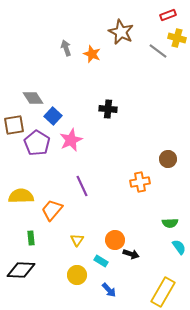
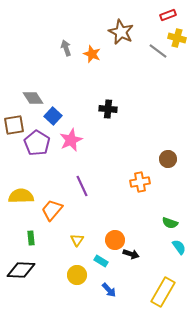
green semicircle: rotated 21 degrees clockwise
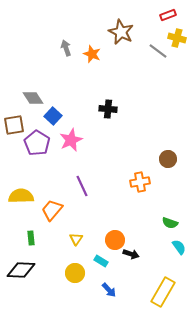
yellow triangle: moved 1 px left, 1 px up
yellow circle: moved 2 px left, 2 px up
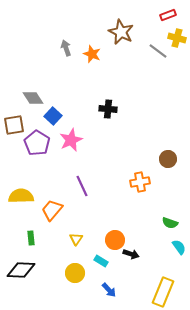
yellow rectangle: rotated 8 degrees counterclockwise
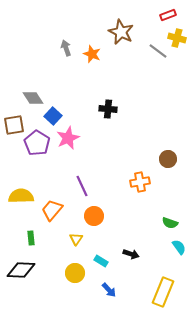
pink star: moved 3 px left, 2 px up
orange circle: moved 21 px left, 24 px up
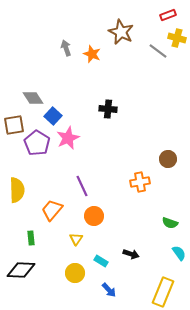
yellow semicircle: moved 4 px left, 6 px up; rotated 90 degrees clockwise
cyan semicircle: moved 6 px down
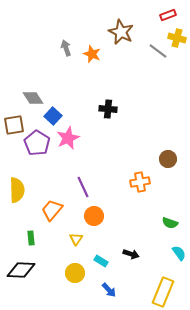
purple line: moved 1 px right, 1 px down
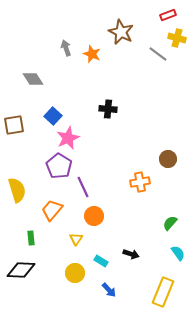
gray line: moved 3 px down
gray diamond: moved 19 px up
purple pentagon: moved 22 px right, 23 px down
yellow semicircle: rotated 15 degrees counterclockwise
green semicircle: rotated 112 degrees clockwise
cyan semicircle: moved 1 px left
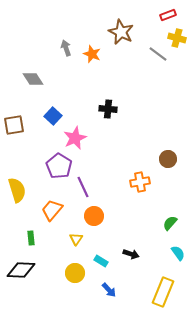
pink star: moved 7 px right
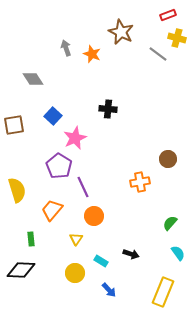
green rectangle: moved 1 px down
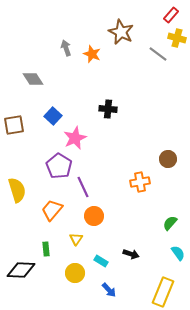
red rectangle: moved 3 px right; rotated 28 degrees counterclockwise
green rectangle: moved 15 px right, 10 px down
